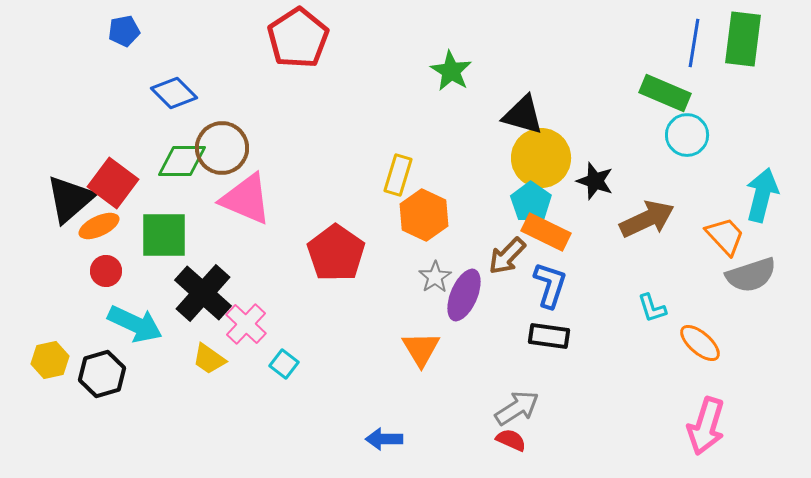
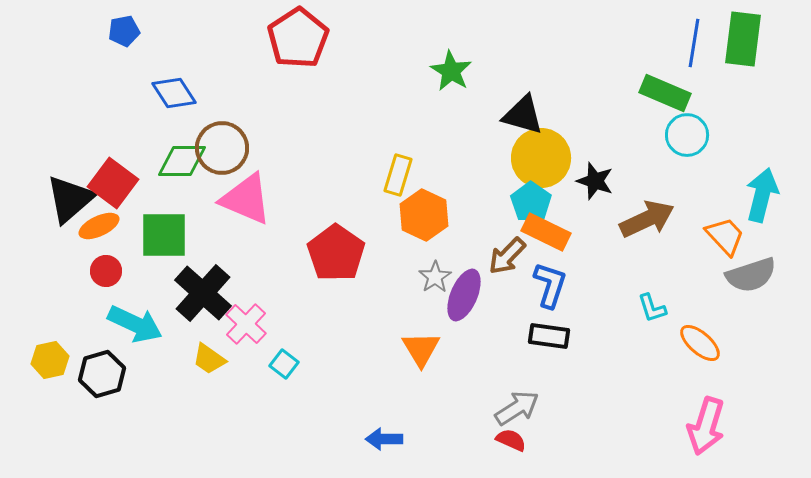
blue diamond at (174, 93): rotated 12 degrees clockwise
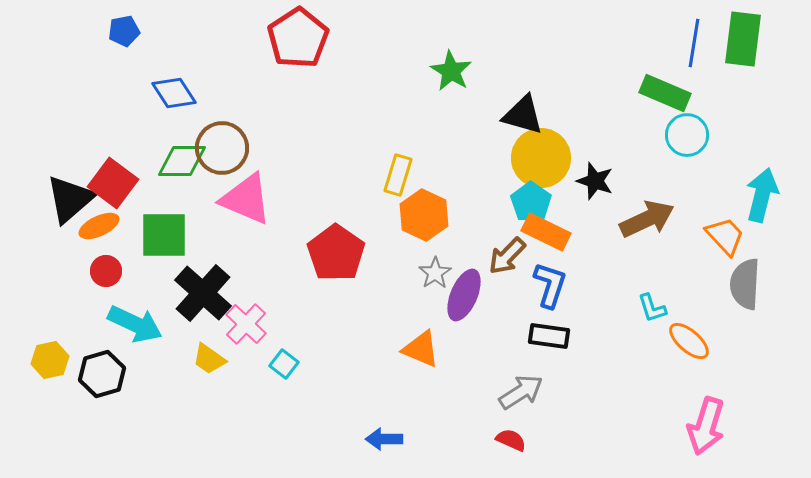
gray semicircle at (751, 275): moved 6 px left, 9 px down; rotated 111 degrees clockwise
gray star at (435, 277): moved 4 px up
orange ellipse at (700, 343): moved 11 px left, 2 px up
orange triangle at (421, 349): rotated 36 degrees counterclockwise
gray arrow at (517, 408): moved 4 px right, 16 px up
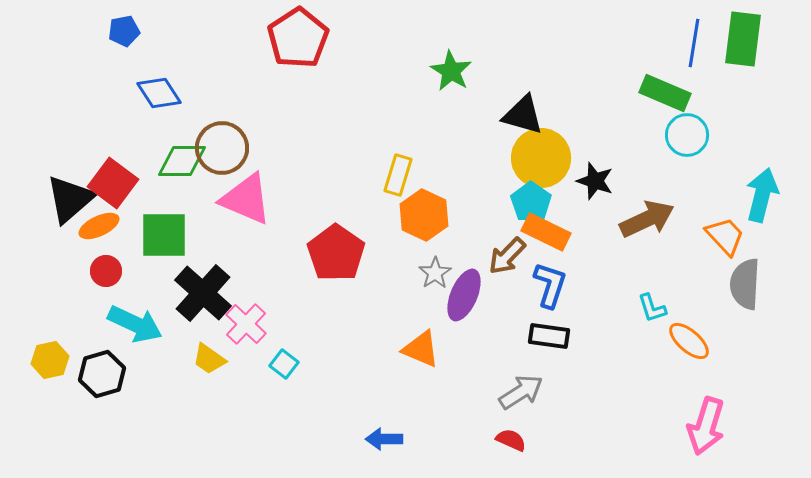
blue diamond at (174, 93): moved 15 px left
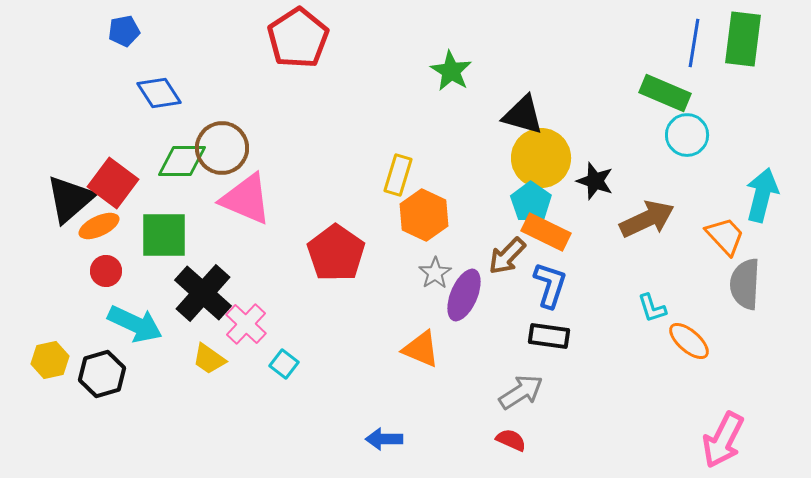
pink arrow at (706, 426): moved 17 px right, 14 px down; rotated 10 degrees clockwise
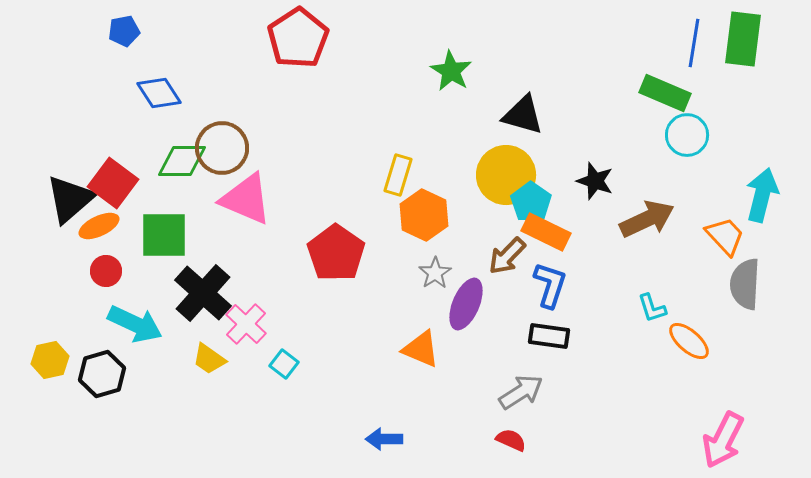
yellow circle at (541, 158): moved 35 px left, 17 px down
purple ellipse at (464, 295): moved 2 px right, 9 px down
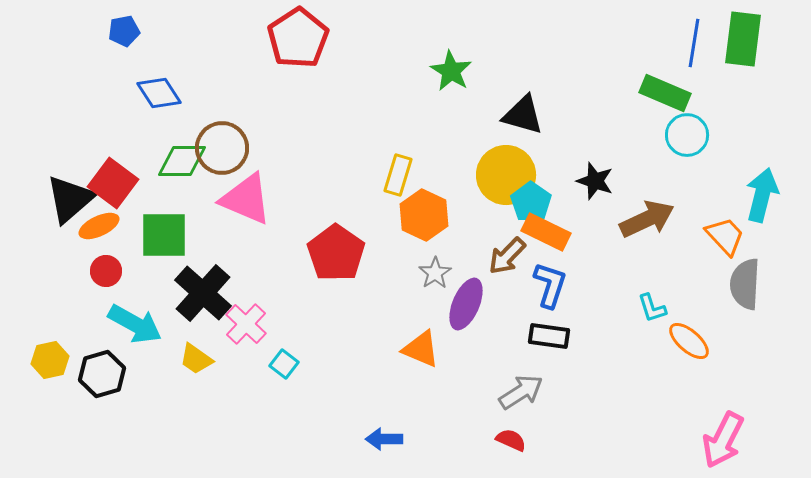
cyan arrow at (135, 324): rotated 4 degrees clockwise
yellow trapezoid at (209, 359): moved 13 px left
